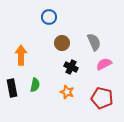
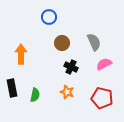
orange arrow: moved 1 px up
green semicircle: moved 10 px down
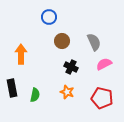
brown circle: moved 2 px up
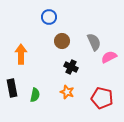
pink semicircle: moved 5 px right, 7 px up
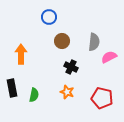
gray semicircle: rotated 30 degrees clockwise
green semicircle: moved 1 px left
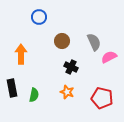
blue circle: moved 10 px left
gray semicircle: rotated 30 degrees counterclockwise
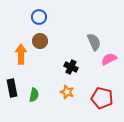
brown circle: moved 22 px left
pink semicircle: moved 2 px down
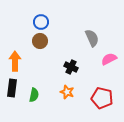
blue circle: moved 2 px right, 5 px down
gray semicircle: moved 2 px left, 4 px up
orange arrow: moved 6 px left, 7 px down
black rectangle: rotated 18 degrees clockwise
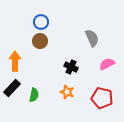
pink semicircle: moved 2 px left, 5 px down
black rectangle: rotated 36 degrees clockwise
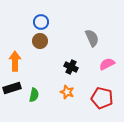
black rectangle: rotated 30 degrees clockwise
